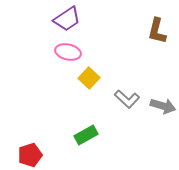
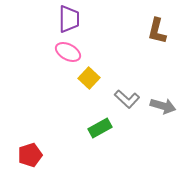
purple trapezoid: moved 2 px right; rotated 56 degrees counterclockwise
pink ellipse: rotated 15 degrees clockwise
green rectangle: moved 14 px right, 7 px up
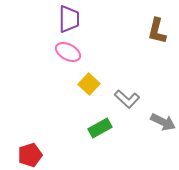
yellow square: moved 6 px down
gray arrow: moved 16 px down; rotated 10 degrees clockwise
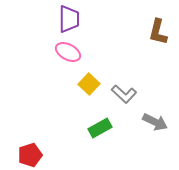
brown L-shape: moved 1 px right, 1 px down
gray L-shape: moved 3 px left, 5 px up
gray arrow: moved 8 px left
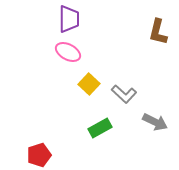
red pentagon: moved 9 px right
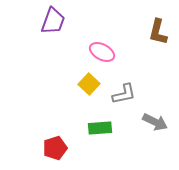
purple trapezoid: moved 16 px left, 2 px down; rotated 20 degrees clockwise
pink ellipse: moved 34 px right
gray L-shape: rotated 55 degrees counterclockwise
green rectangle: rotated 25 degrees clockwise
red pentagon: moved 16 px right, 7 px up
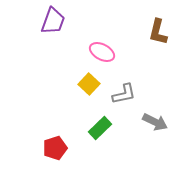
green rectangle: rotated 40 degrees counterclockwise
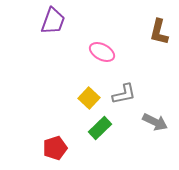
brown L-shape: moved 1 px right
yellow square: moved 14 px down
